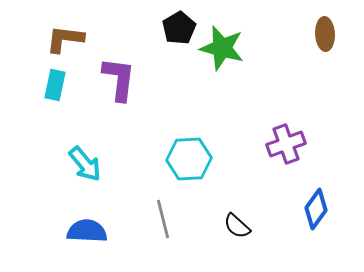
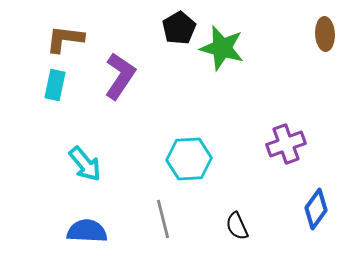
purple L-shape: moved 1 px right, 3 px up; rotated 27 degrees clockwise
black semicircle: rotated 24 degrees clockwise
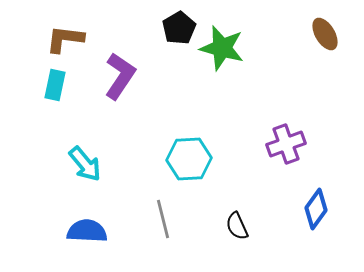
brown ellipse: rotated 28 degrees counterclockwise
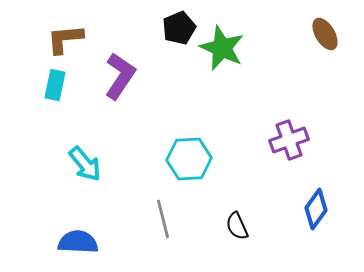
black pentagon: rotated 8 degrees clockwise
brown L-shape: rotated 12 degrees counterclockwise
green star: rotated 9 degrees clockwise
purple cross: moved 3 px right, 4 px up
blue semicircle: moved 9 px left, 11 px down
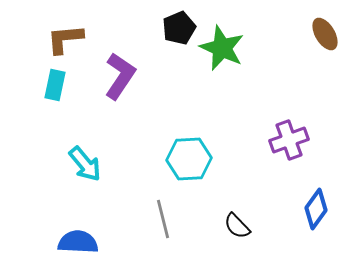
black semicircle: rotated 20 degrees counterclockwise
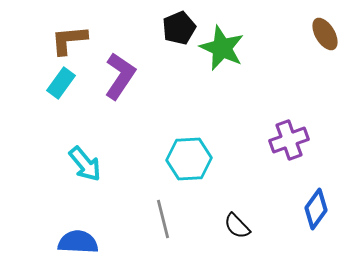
brown L-shape: moved 4 px right, 1 px down
cyan rectangle: moved 6 px right, 2 px up; rotated 24 degrees clockwise
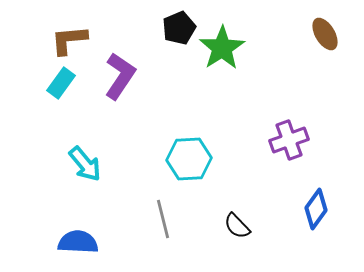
green star: rotated 15 degrees clockwise
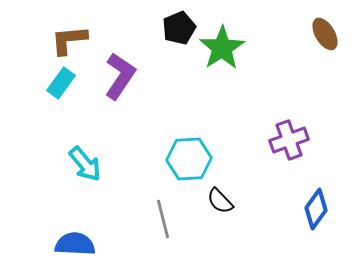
black semicircle: moved 17 px left, 25 px up
blue semicircle: moved 3 px left, 2 px down
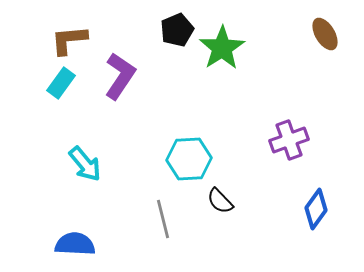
black pentagon: moved 2 px left, 2 px down
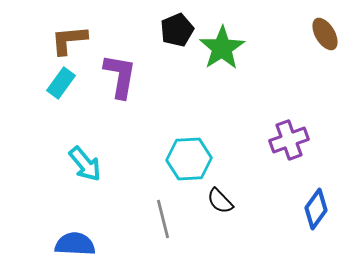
purple L-shape: rotated 24 degrees counterclockwise
